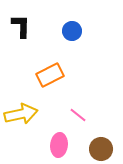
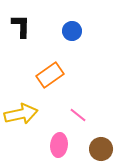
orange rectangle: rotated 8 degrees counterclockwise
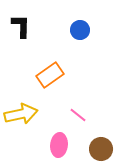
blue circle: moved 8 px right, 1 px up
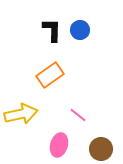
black L-shape: moved 31 px right, 4 px down
pink ellipse: rotated 10 degrees clockwise
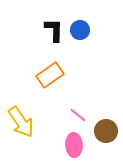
black L-shape: moved 2 px right
yellow arrow: moved 8 px down; rotated 68 degrees clockwise
pink ellipse: moved 15 px right; rotated 20 degrees counterclockwise
brown circle: moved 5 px right, 18 px up
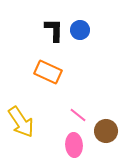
orange rectangle: moved 2 px left, 3 px up; rotated 60 degrees clockwise
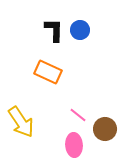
brown circle: moved 1 px left, 2 px up
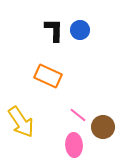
orange rectangle: moved 4 px down
brown circle: moved 2 px left, 2 px up
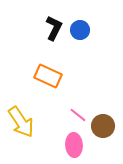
black L-shape: moved 2 px up; rotated 25 degrees clockwise
brown circle: moved 1 px up
